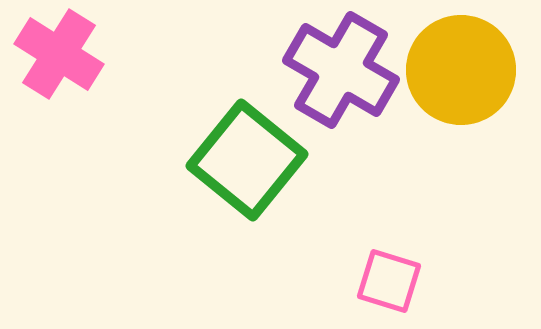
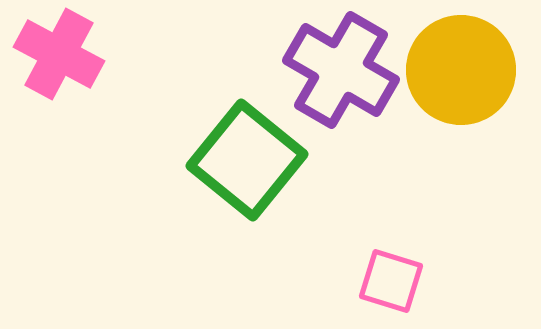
pink cross: rotated 4 degrees counterclockwise
pink square: moved 2 px right
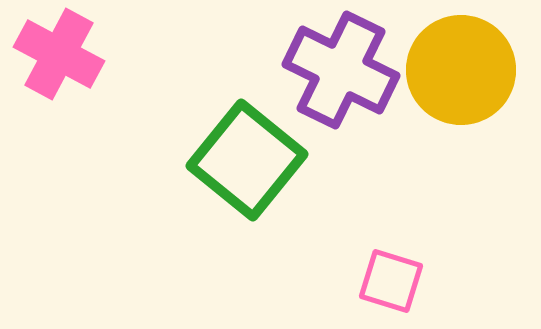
purple cross: rotated 4 degrees counterclockwise
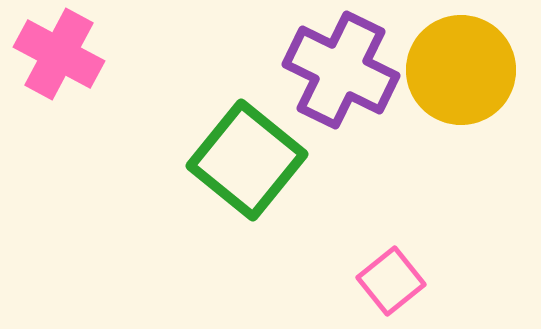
pink square: rotated 34 degrees clockwise
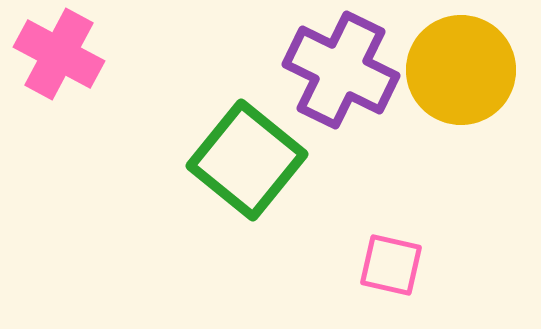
pink square: moved 16 px up; rotated 38 degrees counterclockwise
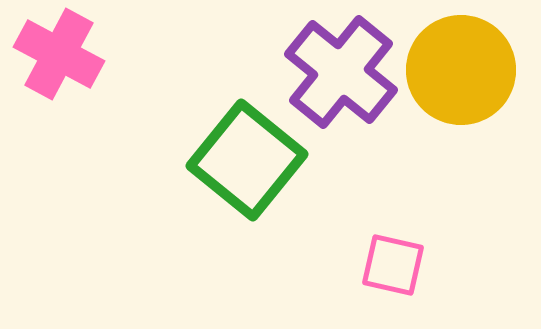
purple cross: moved 2 px down; rotated 13 degrees clockwise
pink square: moved 2 px right
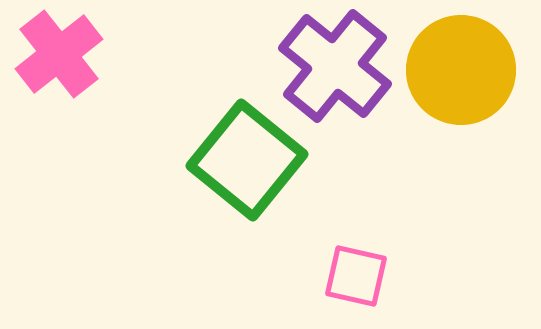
pink cross: rotated 24 degrees clockwise
purple cross: moved 6 px left, 6 px up
pink square: moved 37 px left, 11 px down
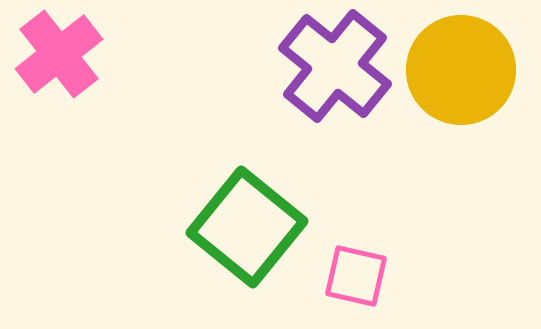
green square: moved 67 px down
